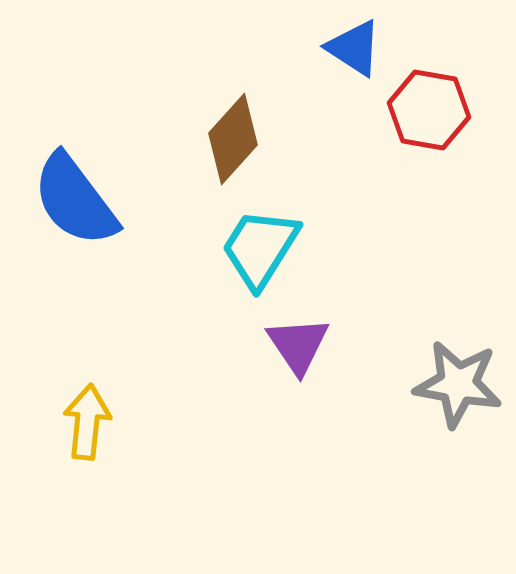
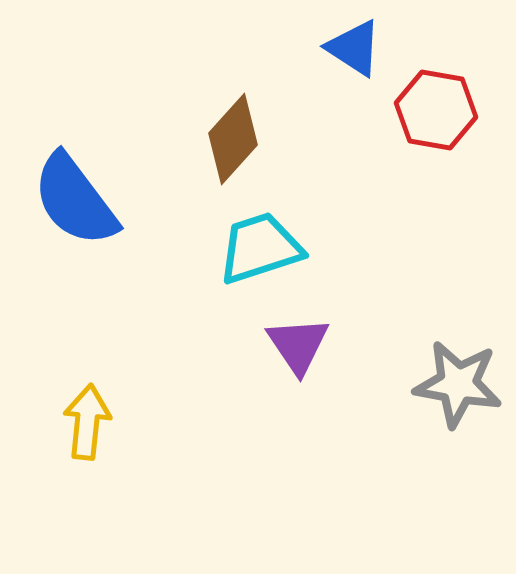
red hexagon: moved 7 px right
cyan trapezoid: rotated 40 degrees clockwise
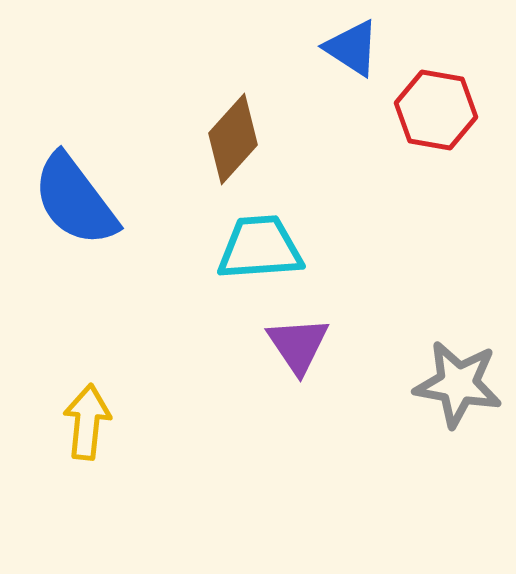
blue triangle: moved 2 px left
cyan trapezoid: rotated 14 degrees clockwise
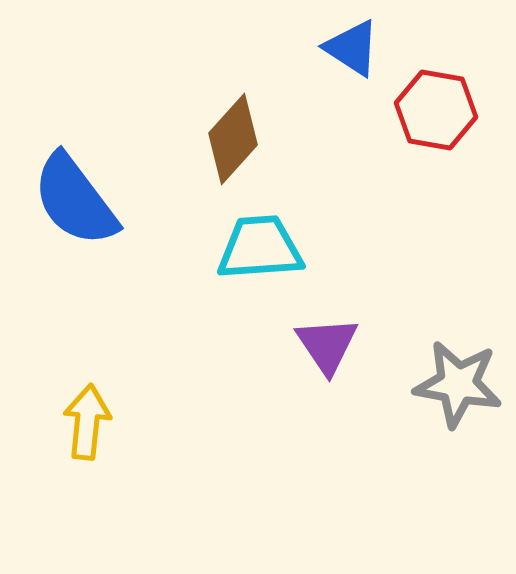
purple triangle: moved 29 px right
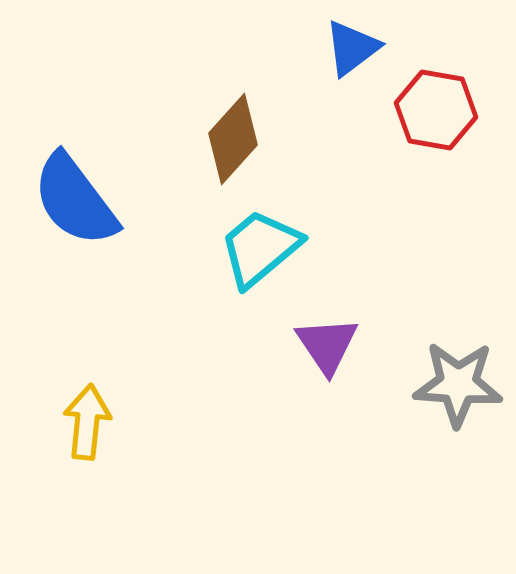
blue triangle: rotated 50 degrees clockwise
cyan trapezoid: rotated 36 degrees counterclockwise
gray star: rotated 6 degrees counterclockwise
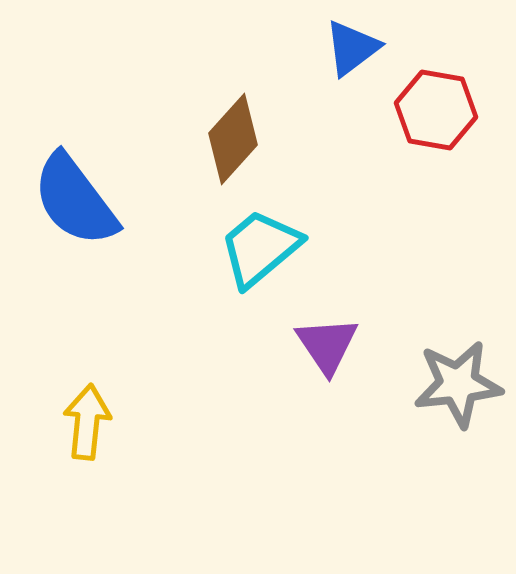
gray star: rotated 10 degrees counterclockwise
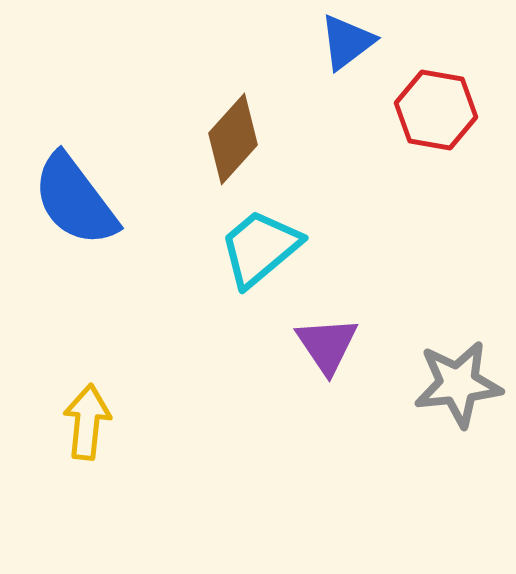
blue triangle: moved 5 px left, 6 px up
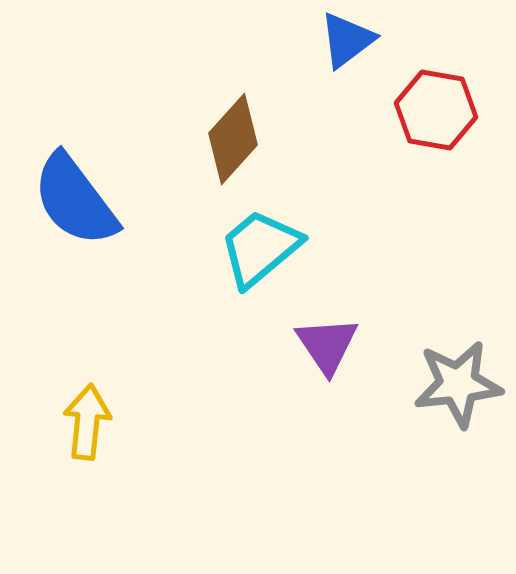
blue triangle: moved 2 px up
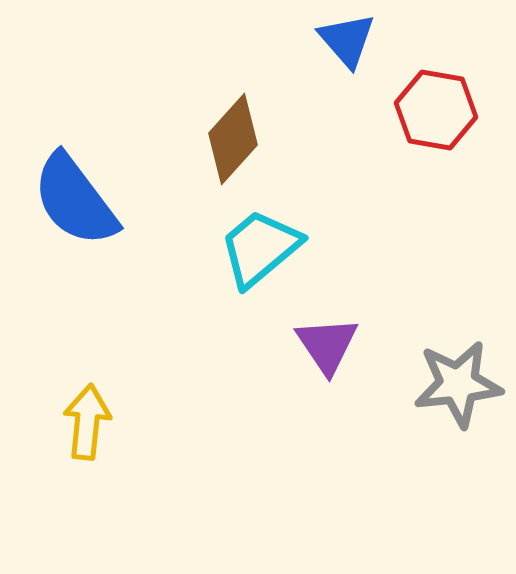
blue triangle: rotated 34 degrees counterclockwise
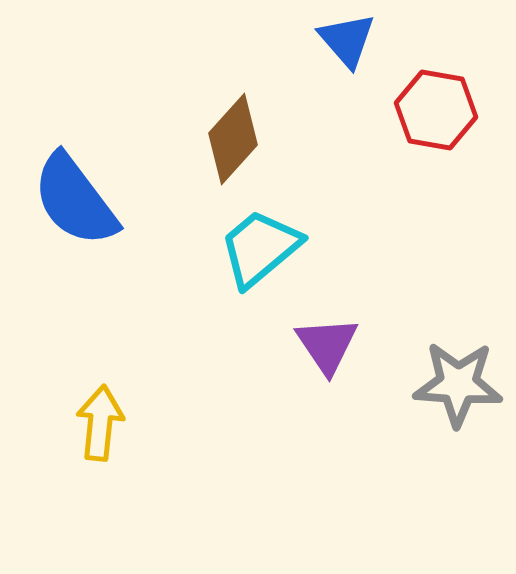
gray star: rotated 10 degrees clockwise
yellow arrow: moved 13 px right, 1 px down
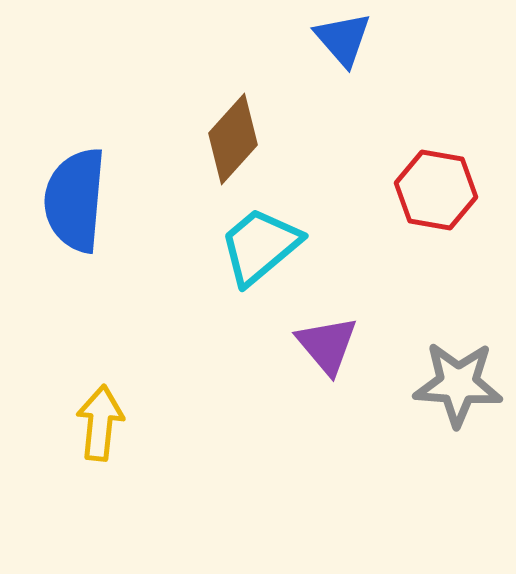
blue triangle: moved 4 px left, 1 px up
red hexagon: moved 80 px down
blue semicircle: rotated 42 degrees clockwise
cyan trapezoid: moved 2 px up
purple triangle: rotated 6 degrees counterclockwise
